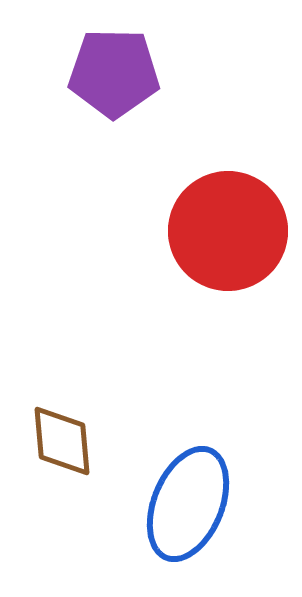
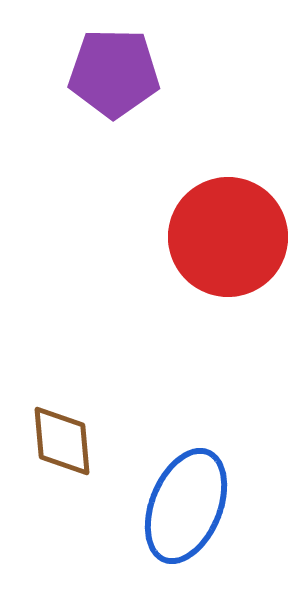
red circle: moved 6 px down
blue ellipse: moved 2 px left, 2 px down
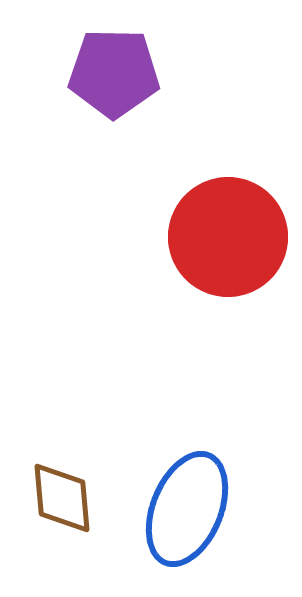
brown diamond: moved 57 px down
blue ellipse: moved 1 px right, 3 px down
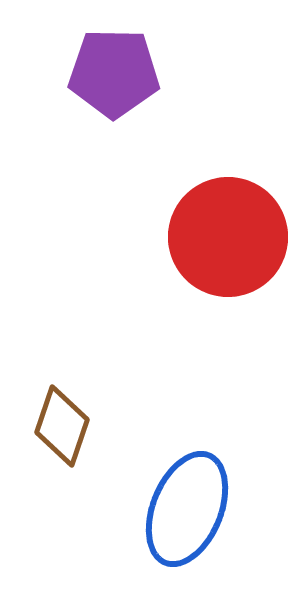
brown diamond: moved 72 px up; rotated 24 degrees clockwise
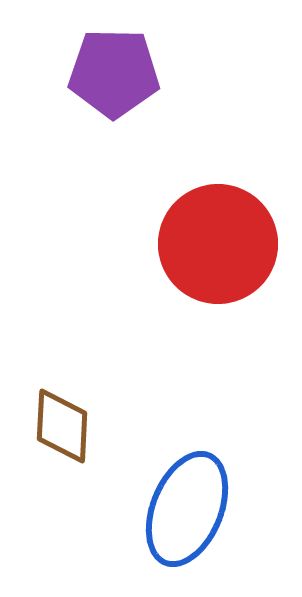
red circle: moved 10 px left, 7 px down
brown diamond: rotated 16 degrees counterclockwise
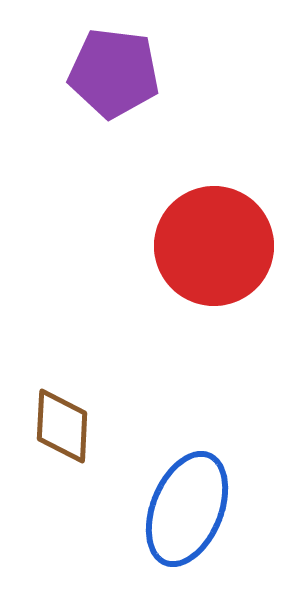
purple pentagon: rotated 6 degrees clockwise
red circle: moved 4 px left, 2 px down
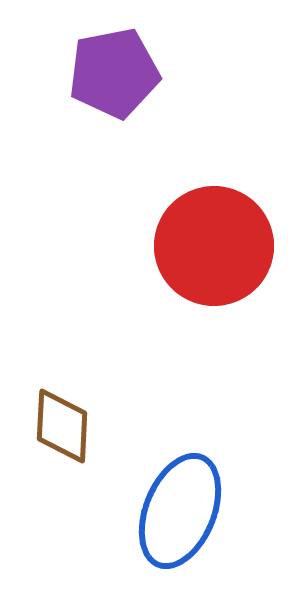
purple pentagon: rotated 18 degrees counterclockwise
blue ellipse: moved 7 px left, 2 px down
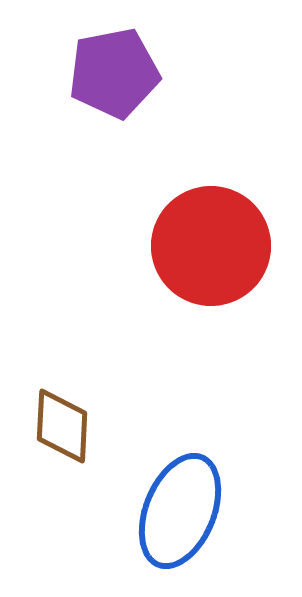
red circle: moved 3 px left
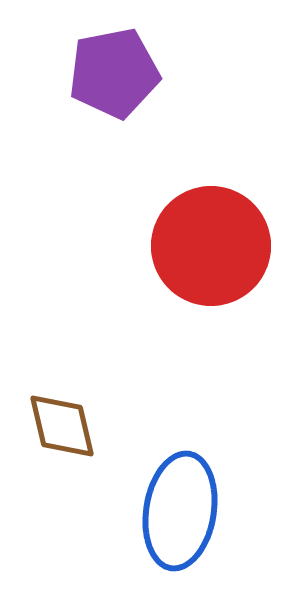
brown diamond: rotated 16 degrees counterclockwise
blue ellipse: rotated 13 degrees counterclockwise
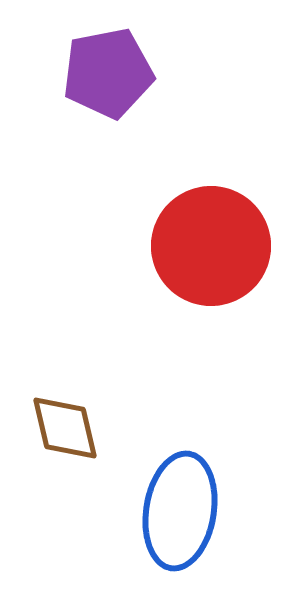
purple pentagon: moved 6 px left
brown diamond: moved 3 px right, 2 px down
